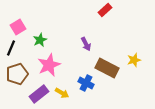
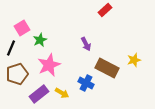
pink square: moved 4 px right, 1 px down
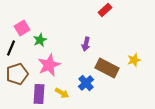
purple arrow: rotated 40 degrees clockwise
blue cross: rotated 21 degrees clockwise
purple rectangle: rotated 48 degrees counterclockwise
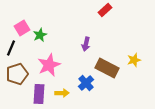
green star: moved 5 px up
yellow arrow: rotated 32 degrees counterclockwise
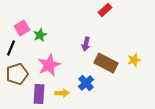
brown rectangle: moved 1 px left, 5 px up
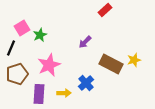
purple arrow: moved 1 px left, 2 px up; rotated 32 degrees clockwise
brown rectangle: moved 5 px right, 1 px down
yellow arrow: moved 2 px right
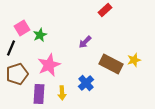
yellow arrow: moved 2 px left; rotated 88 degrees clockwise
